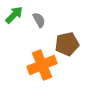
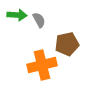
green arrow: moved 3 px right; rotated 48 degrees clockwise
orange cross: rotated 8 degrees clockwise
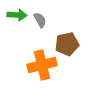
gray semicircle: moved 1 px right
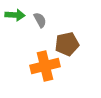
green arrow: moved 2 px left
orange cross: moved 3 px right, 1 px down
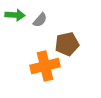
gray semicircle: rotated 70 degrees clockwise
